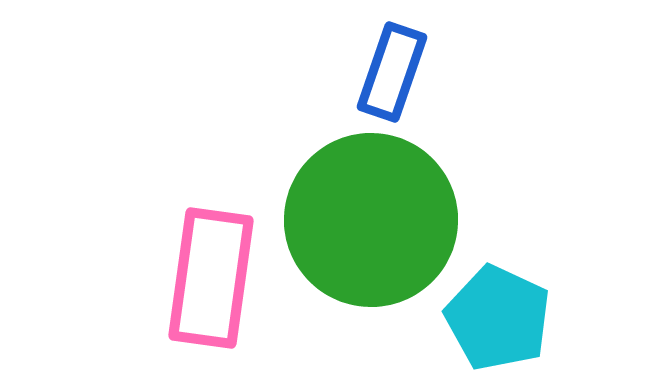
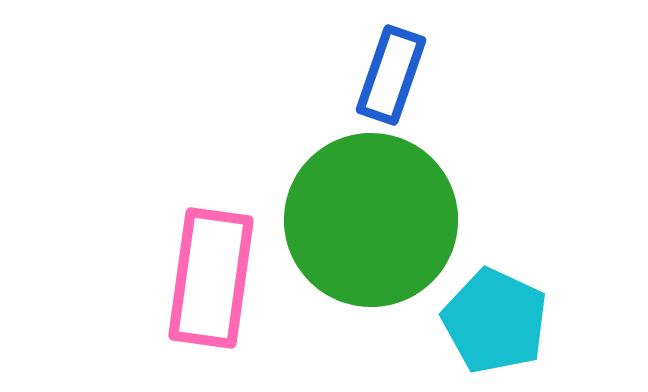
blue rectangle: moved 1 px left, 3 px down
cyan pentagon: moved 3 px left, 3 px down
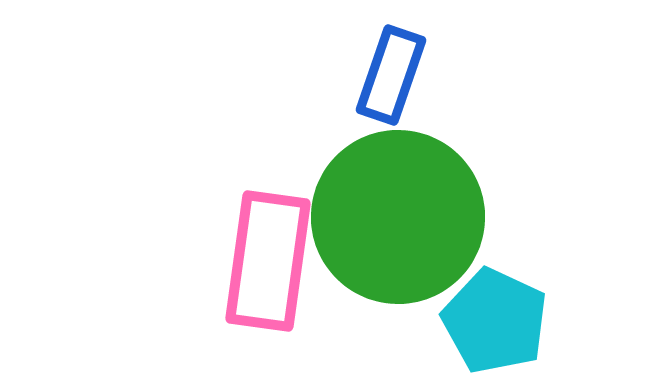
green circle: moved 27 px right, 3 px up
pink rectangle: moved 57 px right, 17 px up
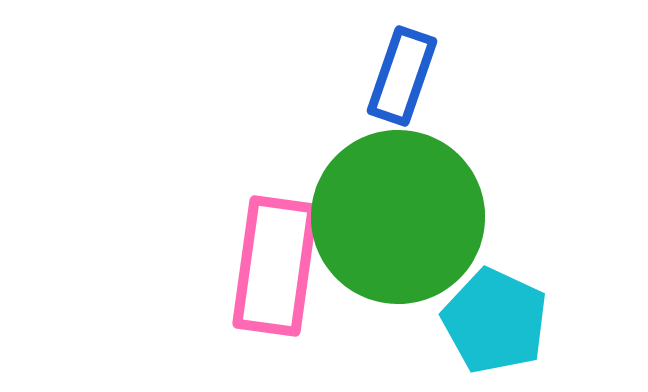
blue rectangle: moved 11 px right, 1 px down
pink rectangle: moved 7 px right, 5 px down
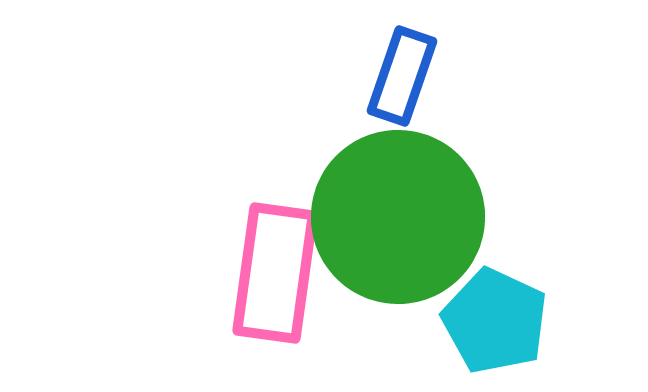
pink rectangle: moved 7 px down
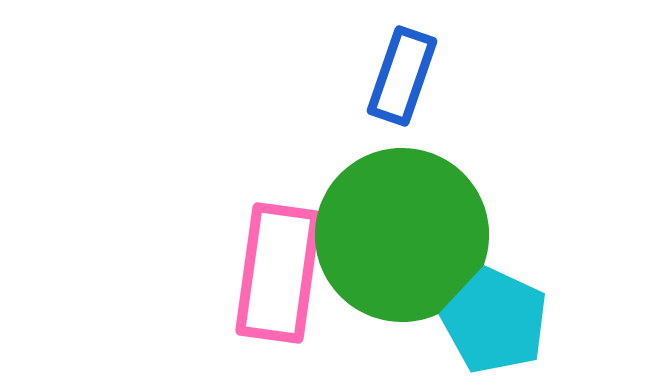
green circle: moved 4 px right, 18 px down
pink rectangle: moved 3 px right
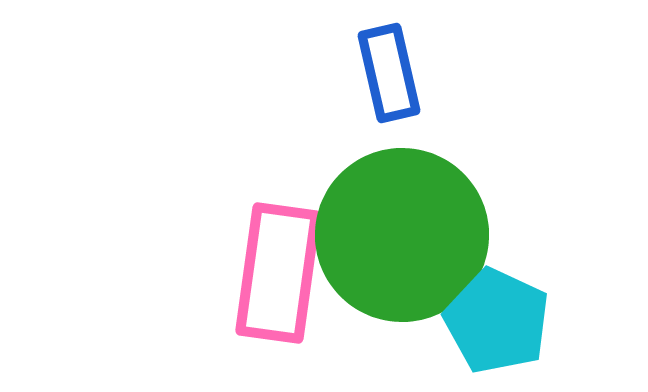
blue rectangle: moved 13 px left, 3 px up; rotated 32 degrees counterclockwise
cyan pentagon: moved 2 px right
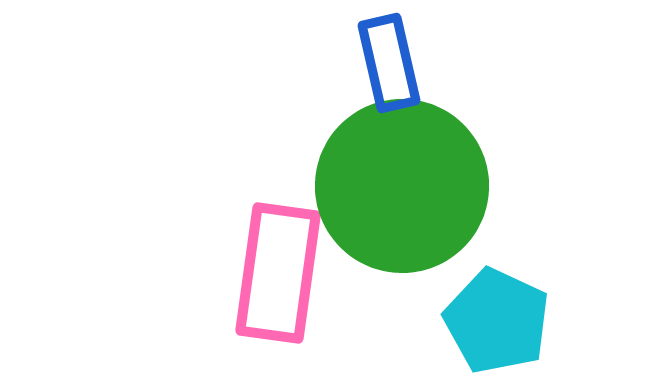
blue rectangle: moved 10 px up
green circle: moved 49 px up
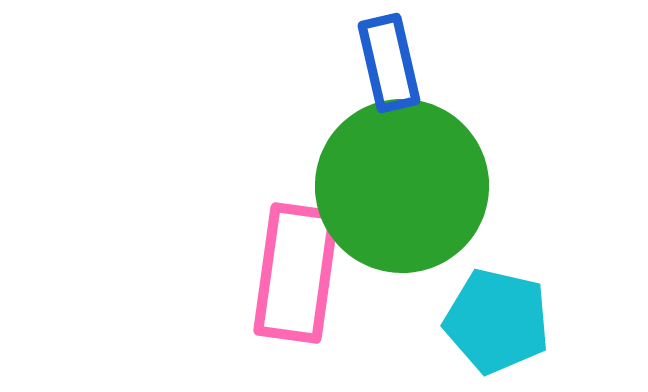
pink rectangle: moved 18 px right
cyan pentagon: rotated 12 degrees counterclockwise
